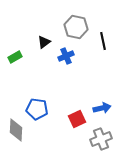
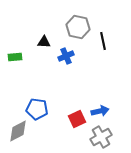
gray hexagon: moved 2 px right
black triangle: rotated 40 degrees clockwise
green rectangle: rotated 24 degrees clockwise
blue arrow: moved 2 px left, 3 px down
gray diamond: moved 2 px right, 1 px down; rotated 60 degrees clockwise
gray cross: moved 2 px up; rotated 10 degrees counterclockwise
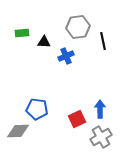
gray hexagon: rotated 20 degrees counterclockwise
green rectangle: moved 7 px right, 24 px up
blue arrow: moved 2 px up; rotated 78 degrees counterclockwise
gray diamond: rotated 25 degrees clockwise
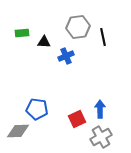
black line: moved 4 px up
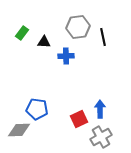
green rectangle: rotated 48 degrees counterclockwise
blue cross: rotated 21 degrees clockwise
red square: moved 2 px right
gray diamond: moved 1 px right, 1 px up
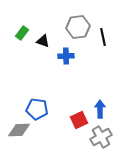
black triangle: moved 1 px left, 1 px up; rotated 16 degrees clockwise
red square: moved 1 px down
